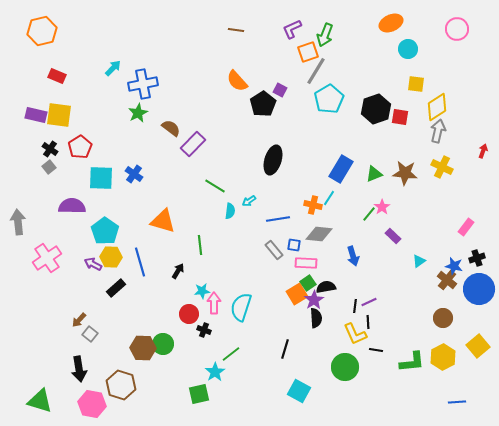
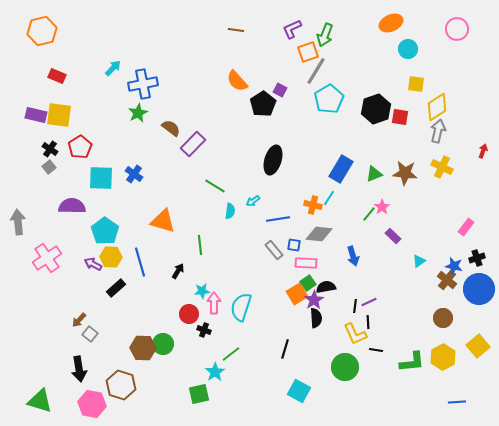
cyan arrow at (249, 201): moved 4 px right
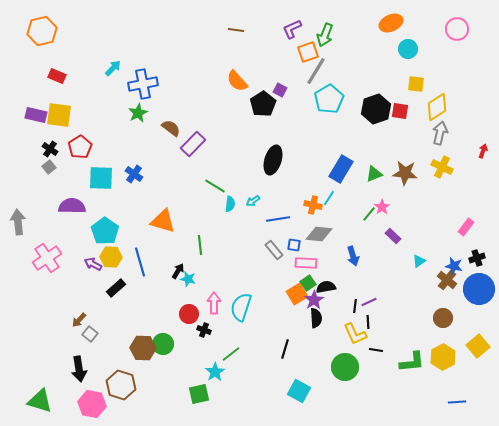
red square at (400, 117): moved 6 px up
gray arrow at (438, 131): moved 2 px right, 2 px down
cyan semicircle at (230, 211): moved 7 px up
cyan star at (202, 291): moved 14 px left, 12 px up; rotated 21 degrees clockwise
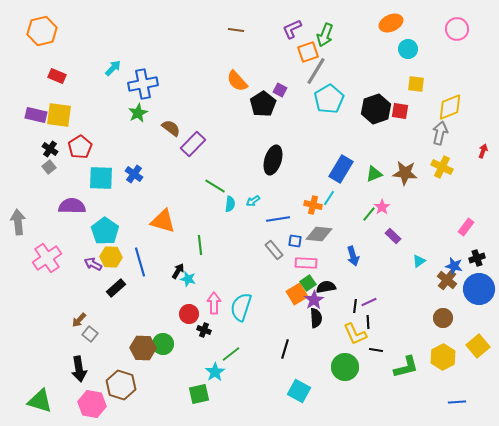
yellow diamond at (437, 107): moved 13 px right; rotated 12 degrees clockwise
blue square at (294, 245): moved 1 px right, 4 px up
green L-shape at (412, 362): moved 6 px left, 5 px down; rotated 8 degrees counterclockwise
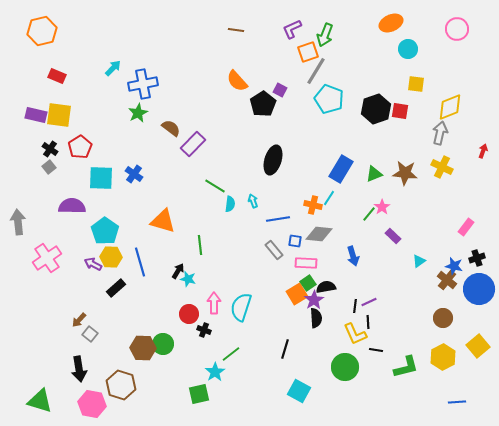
cyan pentagon at (329, 99): rotated 20 degrees counterclockwise
cyan arrow at (253, 201): rotated 104 degrees clockwise
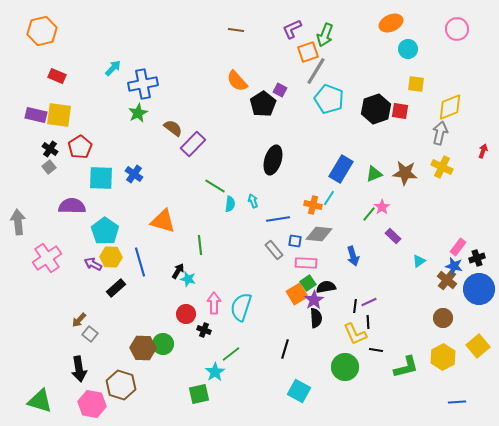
brown semicircle at (171, 128): moved 2 px right
pink rectangle at (466, 227): moved 8 px left, 20 px down
red circle at (189, 314): moved 3 px left
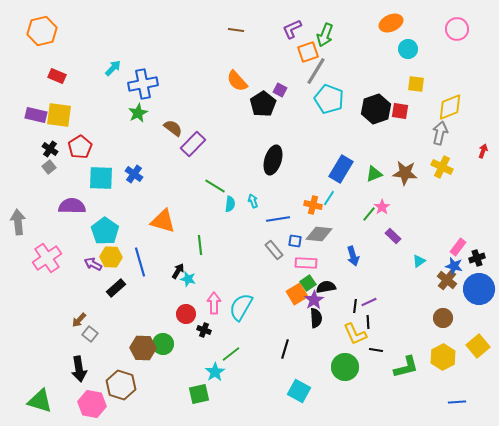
cyan semicircle at (241, 307): rotated 12 degrees clockwise
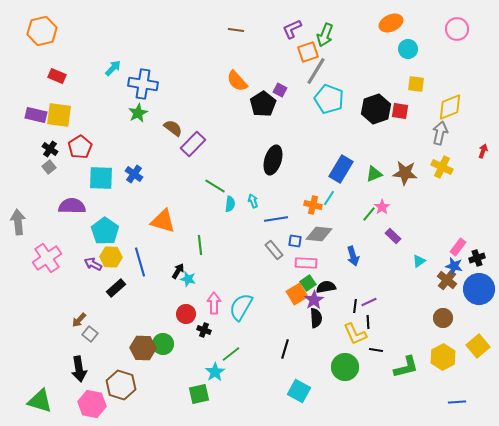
blue cross at (143, 84): rotated 20 degrees clockwise
blue line at (278, 219): moved 2 px left
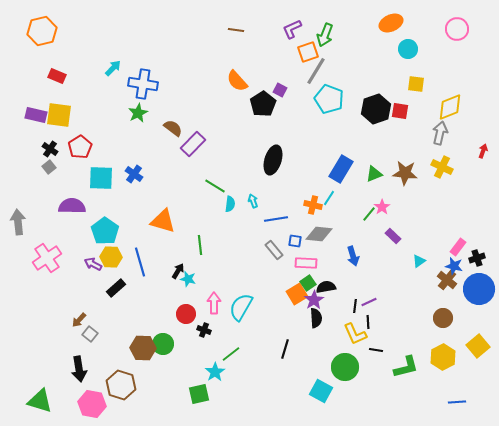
cyan square at (299, 391): moved 22 px right
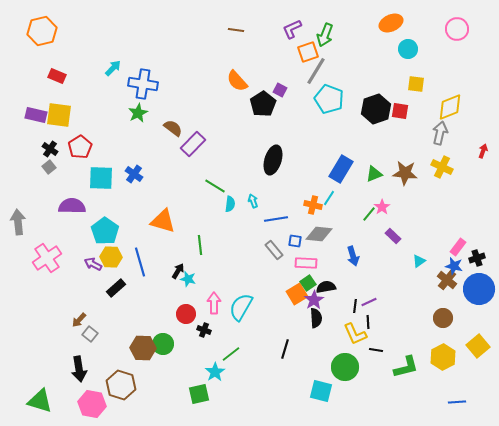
cyan square at (321, 391): rotated 15 degrees counterclockwise
